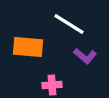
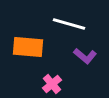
white line: rotated 16 degrees counterclockwise
pink cross: moved 1 px up; rotated 36 degrees counterclockwise
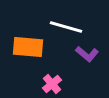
white line: moved 3 px left, 3 px down
purple L-shape: moved 2 px right, 2 px up
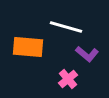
pink cross: moved 16 px right, 5 px up
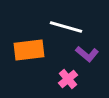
orange rectangle: moved 1 px right, 3 px down; rotated 12 degrees counterclockwise
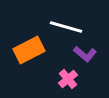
orange rectangle: rotated 20 degrees counterclockwise
purple L-shape: moved 2 px left
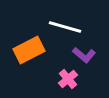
white line: moved 1 px left
purple L-shape: moved 1 px left, 1 px down
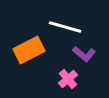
purple L-shape: moved 1 px up
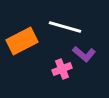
orange rectangle: moved 7 px left, 9 px up
pink cross: moved 6 px left, 10 px up; rotated 18 degrees clockwise
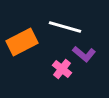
orange rectangle: moved 1 px down
pink cross: rotated 30 degrees counterclockwise
